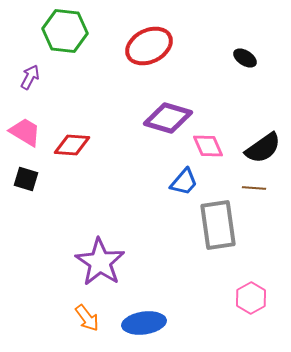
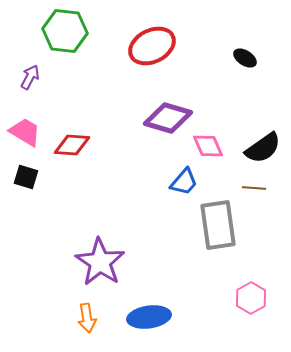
red ellipse: moved 3 px right
black square: moved 2 px up
orange arrow: rotated 28 degrees clockwise
blue ellipse: moved 5 px right, 6 px up
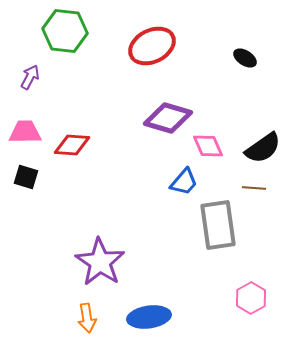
pink trapezoid: rotated 32 degrees counterclockwise
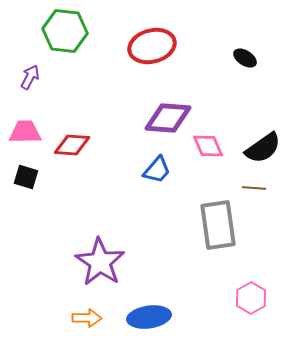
red ellipse: rotated 12 degrees clockwise
purple diamond: rotated 12 degrees counterclockwise
blue trapezoid: moved 27 px left, 12 px up
orange arrow: rotated 80 degrees counterclockwise
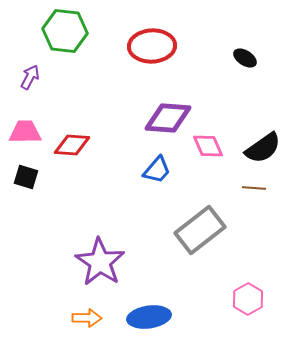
red ellipse: rotated 12 degrees clockwise
gray rectangle: moved 18 px left, 5 px down; rotated 60 degrees clockwise
pink hexagon: moved 3 px left, 1 px down
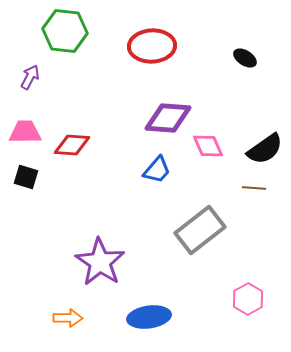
black semicircle: moved 2 px right, 1 px down
orange arrow: moved 19 px left
